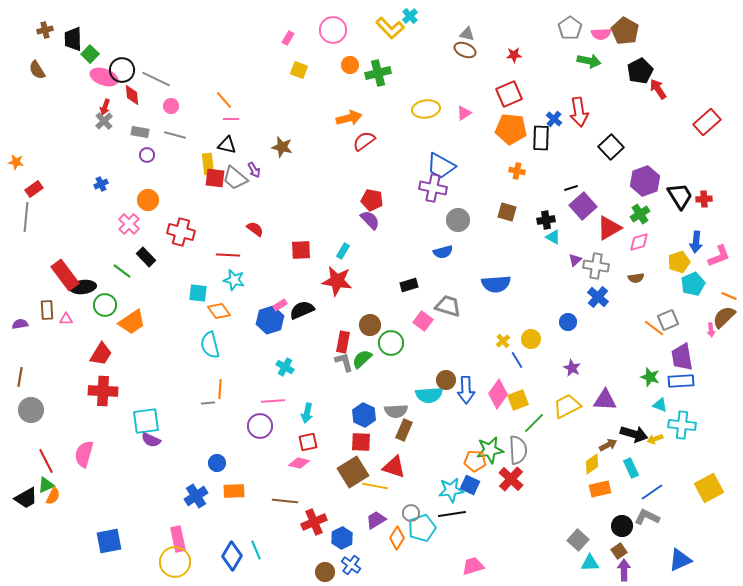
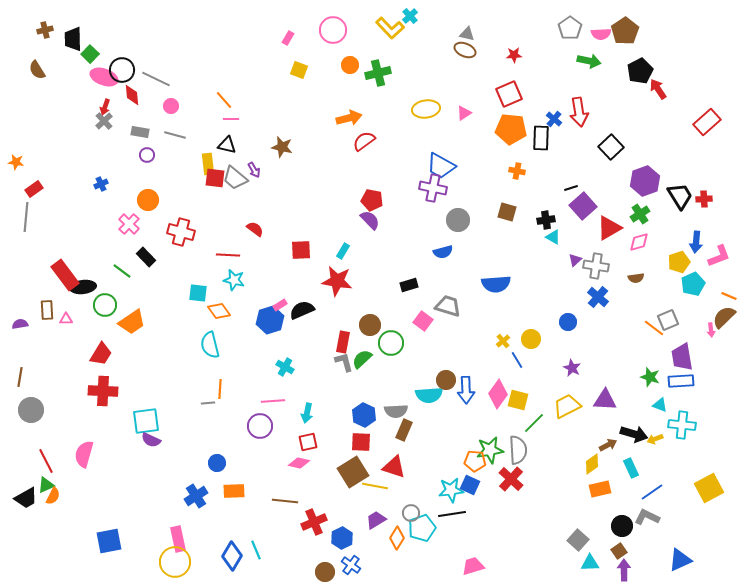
brown pentagon at (625, 31): rotated 8 degrees clockwise
yellow square at (518, 400): rotated 35 degrees clockwise
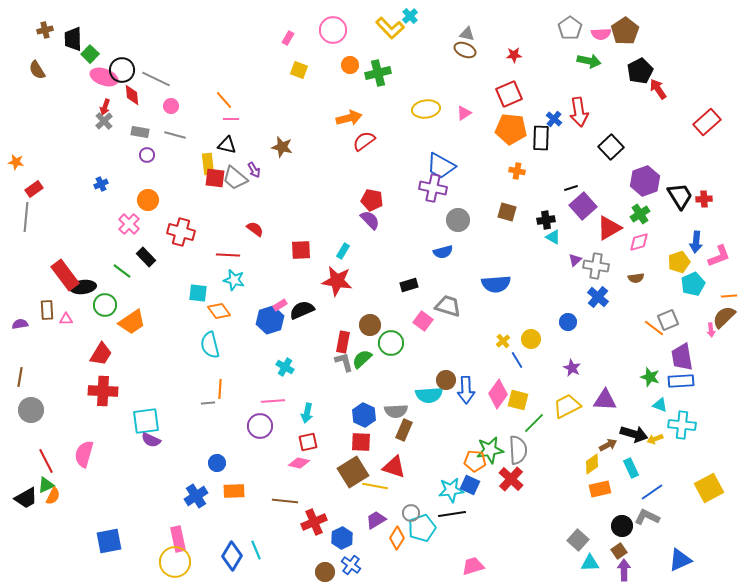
orange line at (729, 296): rotated 28 degrees counterclockwise
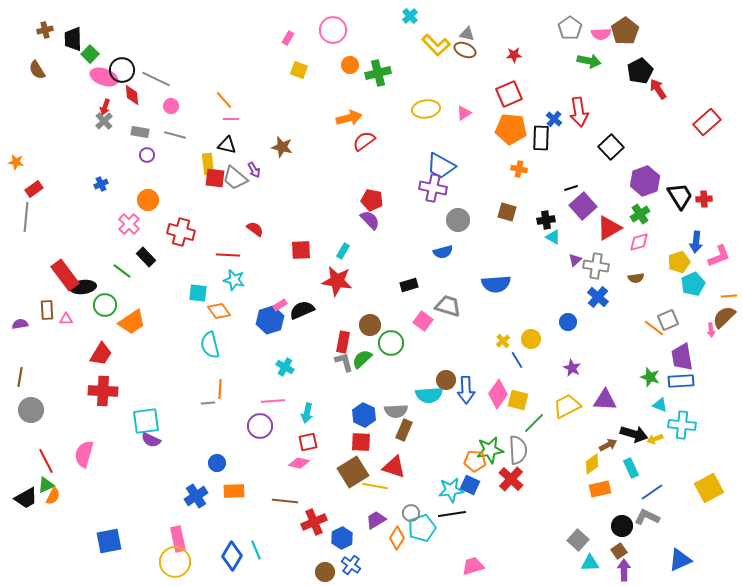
yellow L-shape at (390, 28): moved 46 px right, 17 px down
orange cross at (517, 171): moved 2 px right, 2 px up
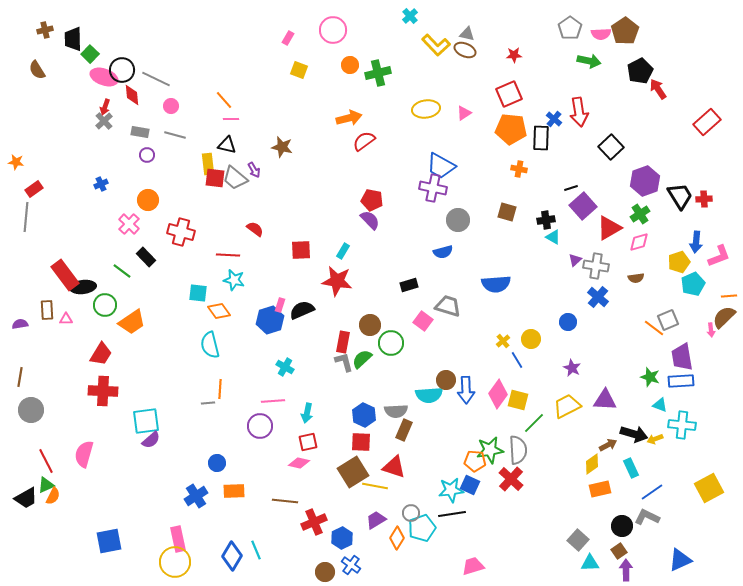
pink rectangle at (280, 305): rotated 40 degrees counterclockwise
purple semicircle at (151, 440): rotated 66 degrees counterclockwise
purple arrow at (624, 570): moved 2 px right
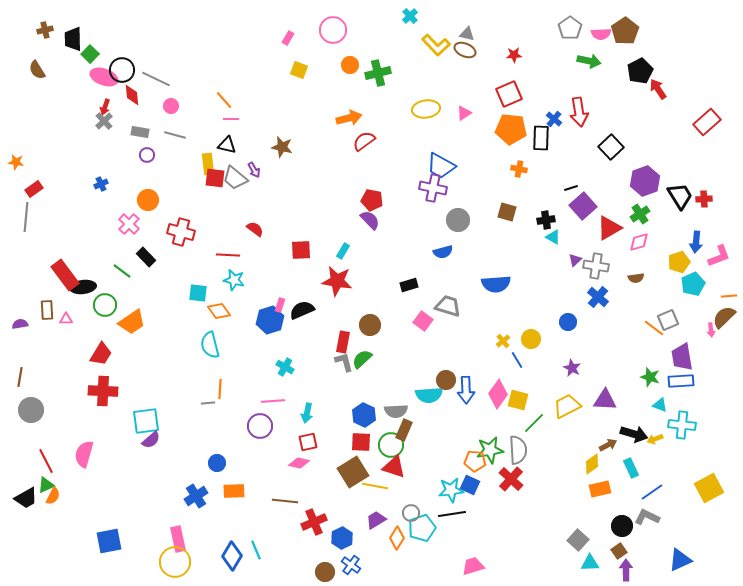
green circle at (391, 343): moved 102 px down
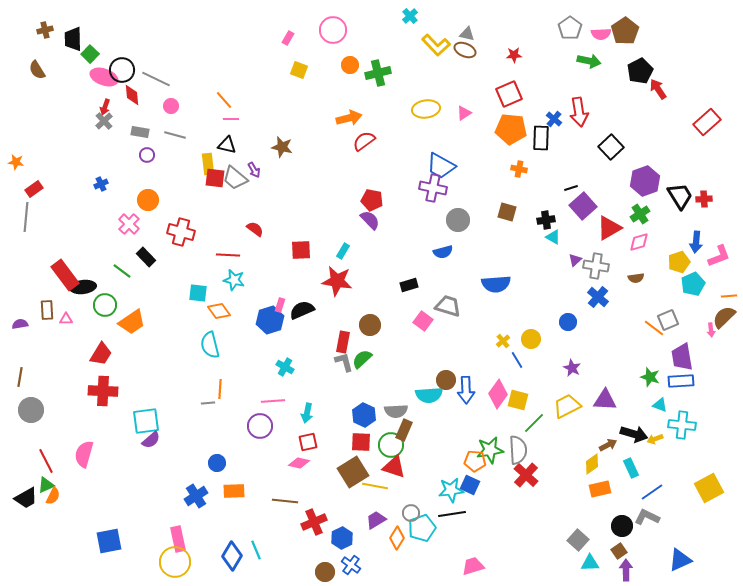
red cross at (511, 479): moved 15 px right, 4 px up
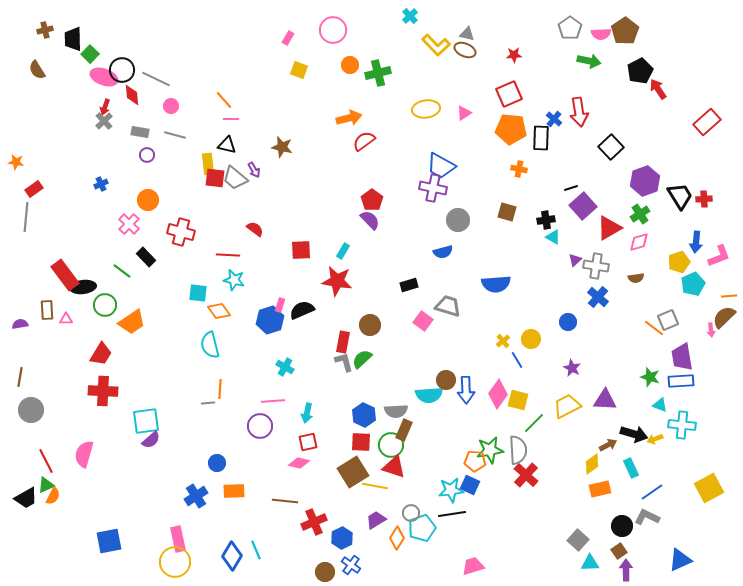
red pentagon at (372, 200): rotated 25 degrees clockwise
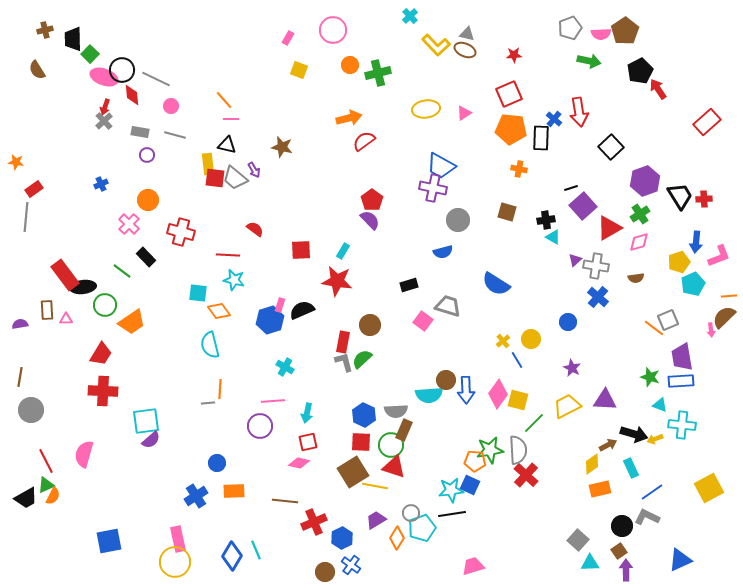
gray pentagon at (570, 28): rotated 15 degrees clockwise
blue semicircle at (496, 284): rotated 36 degrees clockwise
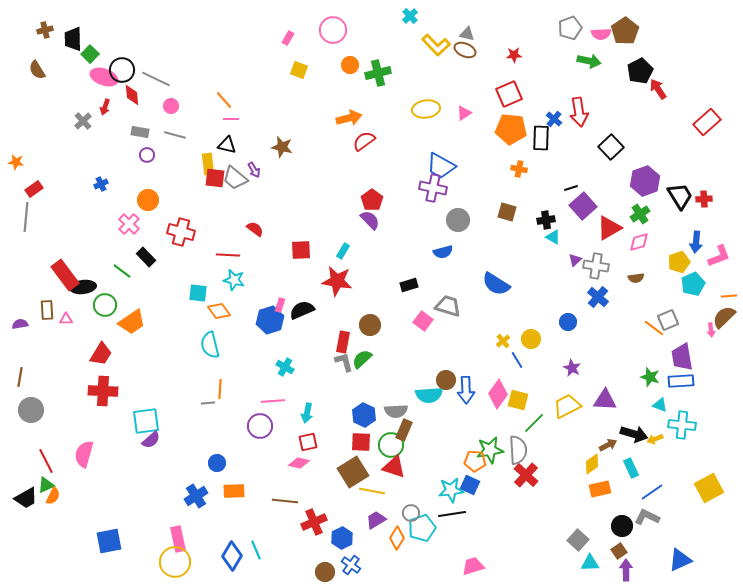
gray cross at (104, 121): moved 21 px left
yellow line at (375, 486): moved 3 px left, 5 px down
